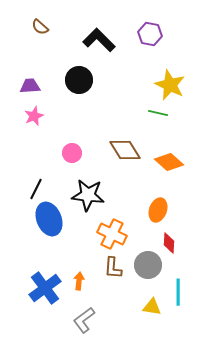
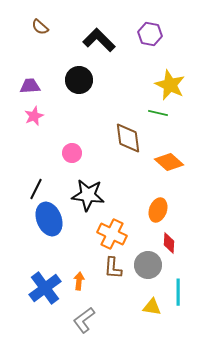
brown diamond: moved 3 px right, 12 px up; rotated 24 degrees clockwise
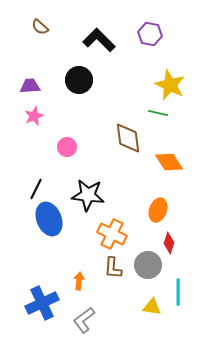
pink circle: moved 5 px left, 6 px up
orange diamond: rotated 16 degrees clockwise
red diamond: rotated 15 degrees clockwise
blue cross: moved 3 px left, 15 px down; rotated 12 degrees clockwise
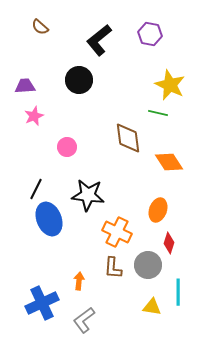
black L-shape: rotated 84 degrees counterclockwise
purple trapezoid: moved 5 px left
orange cross: moved 5 px right, 2 px up
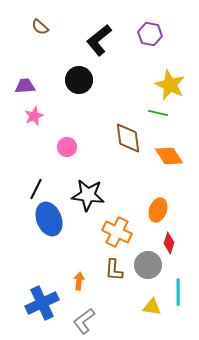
orange diamond: moved 6 px up
brown L-shape: moved 1 px right, 2 px down
gray L-shape: moved 1 px down
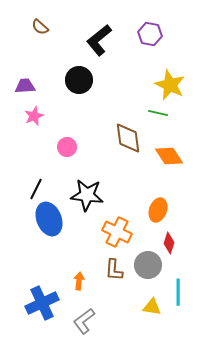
black star: moved 1 px left
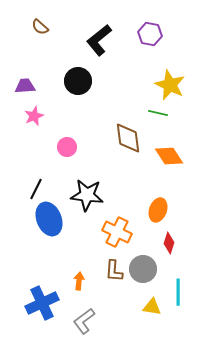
black circle: moved 1 px left, 1 px down
gray circle: moved 5 px left, 4 px down
brown L-shape: moved 1 px down
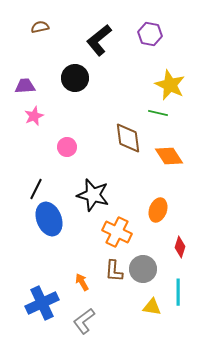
brown semicircle: rotated 126 degrees clockwise
black circle: moved 3 px left, 3 px up
black star: moved 6 px right; rotated 8 degrees clockwise
red diamond: moved 11 px right, 4 px down
orange arrow: moved 3 px right, 1 px down; rotated 36 degrees counterclockwise
